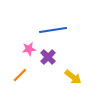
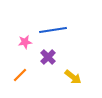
pink star: moved 4 px left, 7 px up
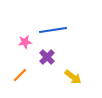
purple cross: moved 1 px left
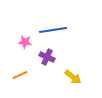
pink star: rotated 16 degrees clockwise
purple cross: rotated 21 degrees counterclockwise
orange line: rotated 21 degrees clockwise
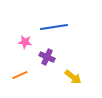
blue line: moved 1 px right, 3 px up
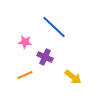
blue line: rotated 52 degrees clockwise
purple cross: moved 2 px left
orange line: moved 5 px right
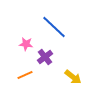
pink star: moved 1 px right, 2 px down
purple cross: rotated 28 degrees clockwise
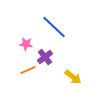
orange line: moved 3 px right, 5 px up
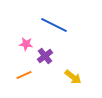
blue line: moved 2 px up; rotated 16 degrees counterclockwise
purple cross: moved 1 px up
orange line: moved 4 px left, 5 px down
